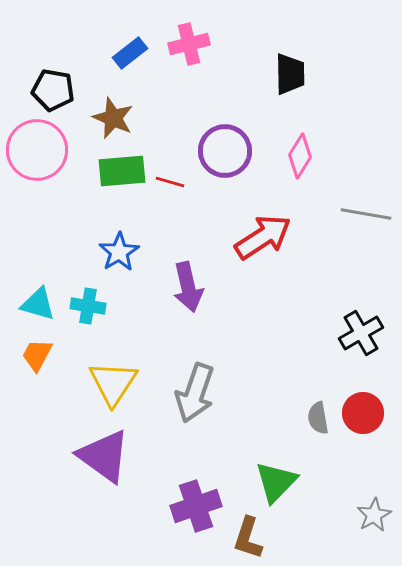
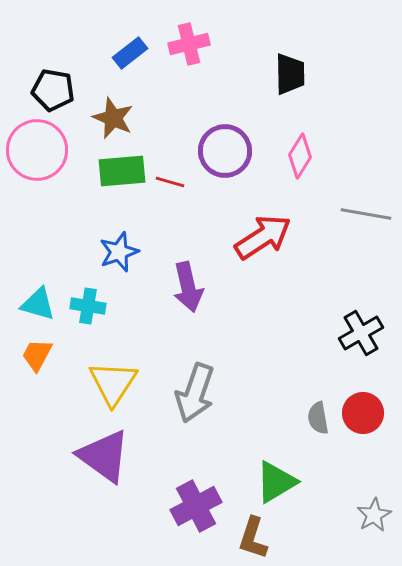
blue star: rotated 12 degrees clockwise
green triangle: rotated 15 degrees clockwise
purple cross: rotated 9 degrees counterclockwise
brown L-shape: moved 5 px right
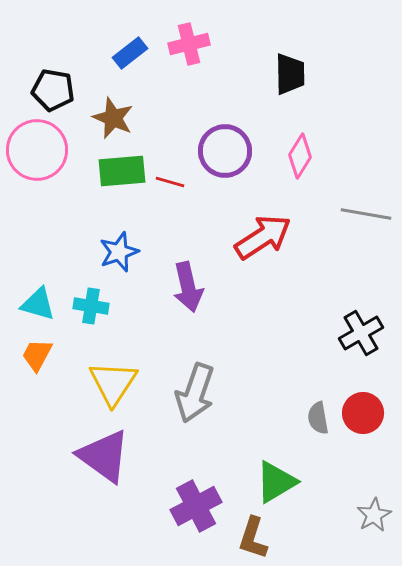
cyan cross: moved 3 px right
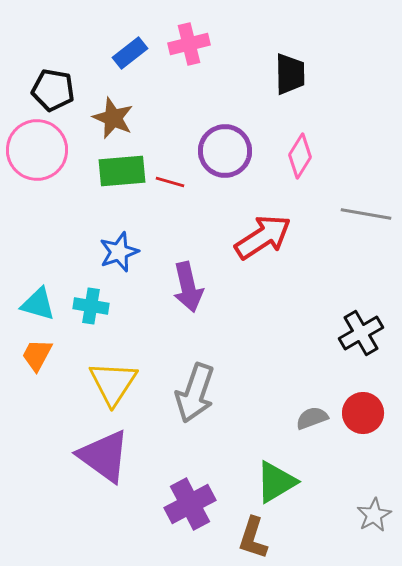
gray semicircle: moved 6 px left; rotated 80 degrees clockwise
purple cross: moved 6 px left, 2 px up
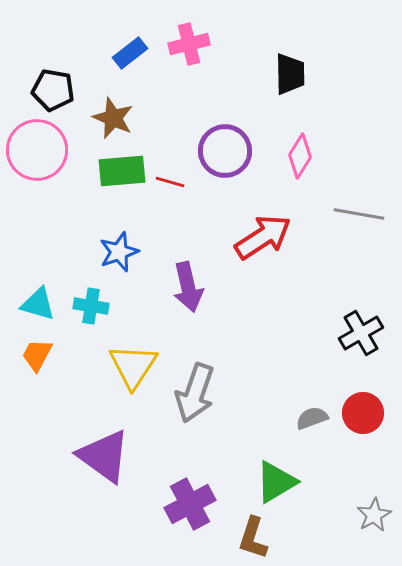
gray line: moved 7 px left
yellow triangle: moved 20 px right, 17 px up
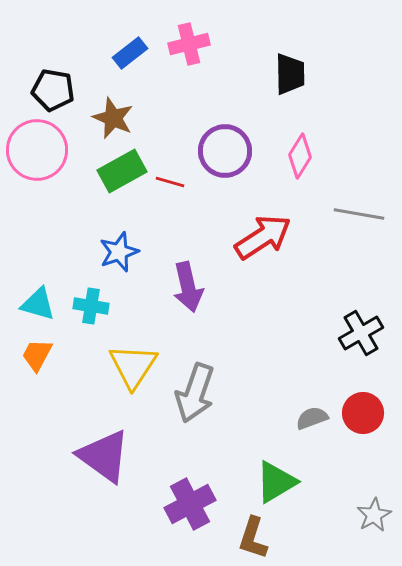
green rectangle: rotated 24 degrees counterclockwise
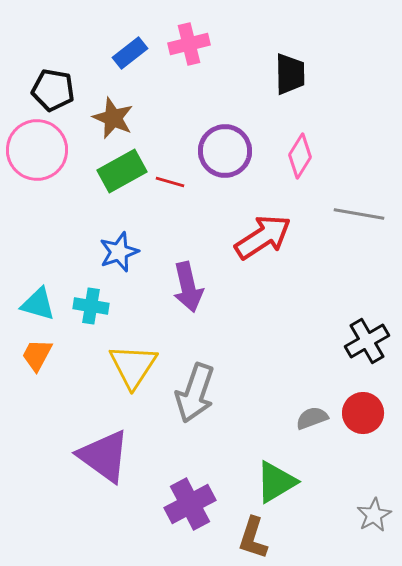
black cross: moved 6 px right, 8 px down
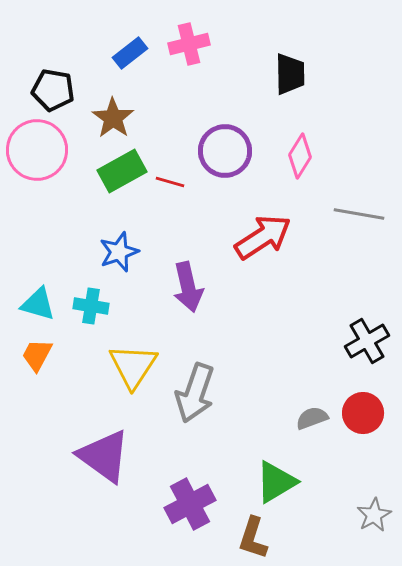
brown star: rotated 12 degrees clockwise
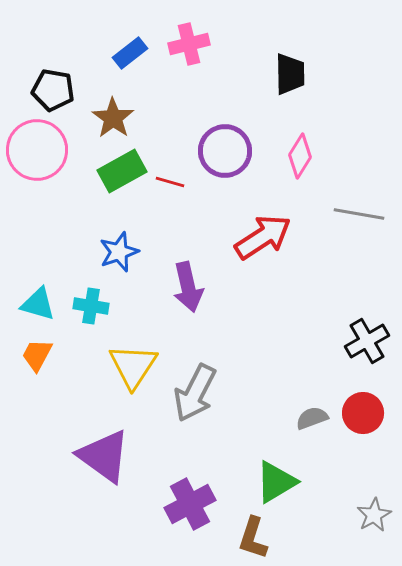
gray arrow: rotated 8 degrees clockwise
